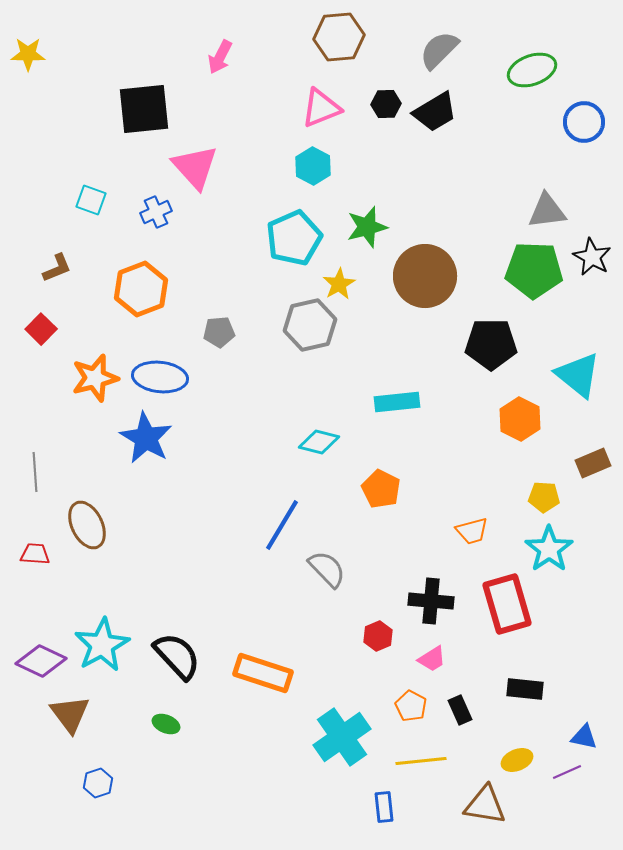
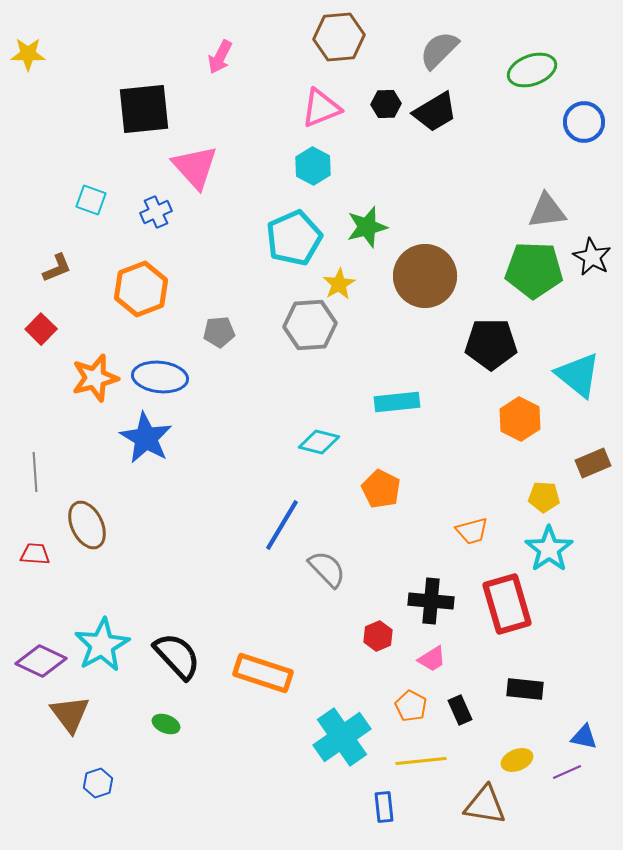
gray hexagon at (310, 325): rotated 9 degrees clockwise
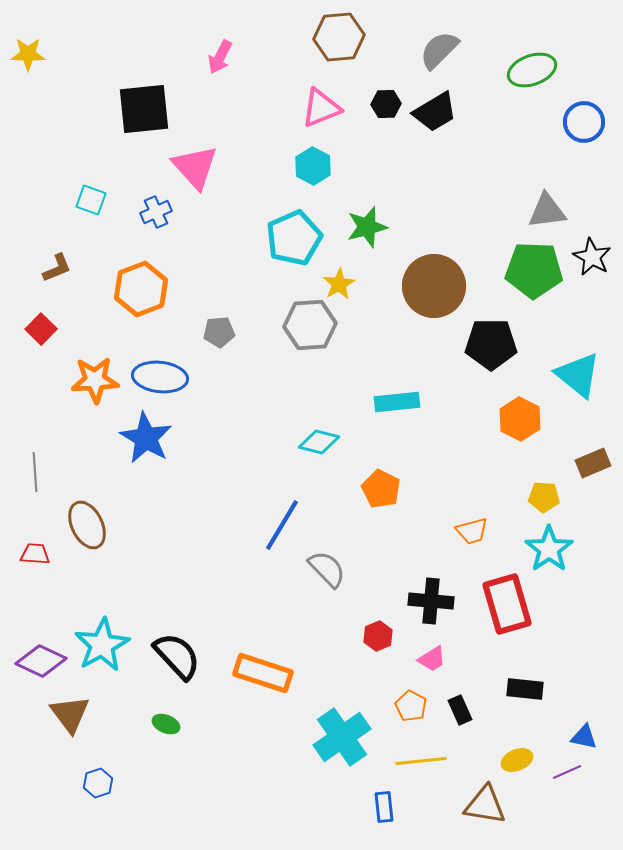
brown circle at (425, 276): moved 9 px right, 10 px down
orange star at (95, 378): moved 2 px down; rotated 12 degrees clockwise
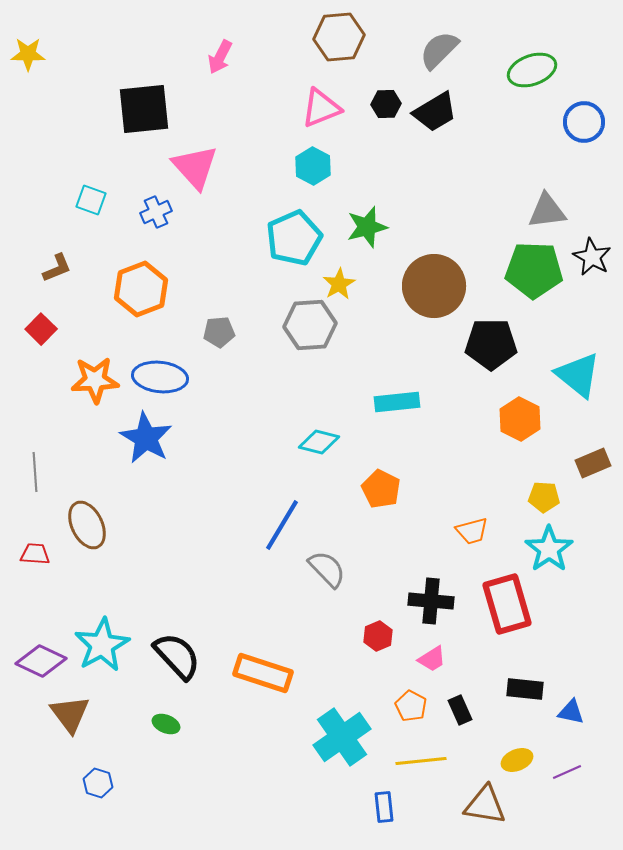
blue triangle at (584, 737): moved 13 px left, 25 px up
blue hexagon at (98, 783): rotated 24 degrees counterclockwise
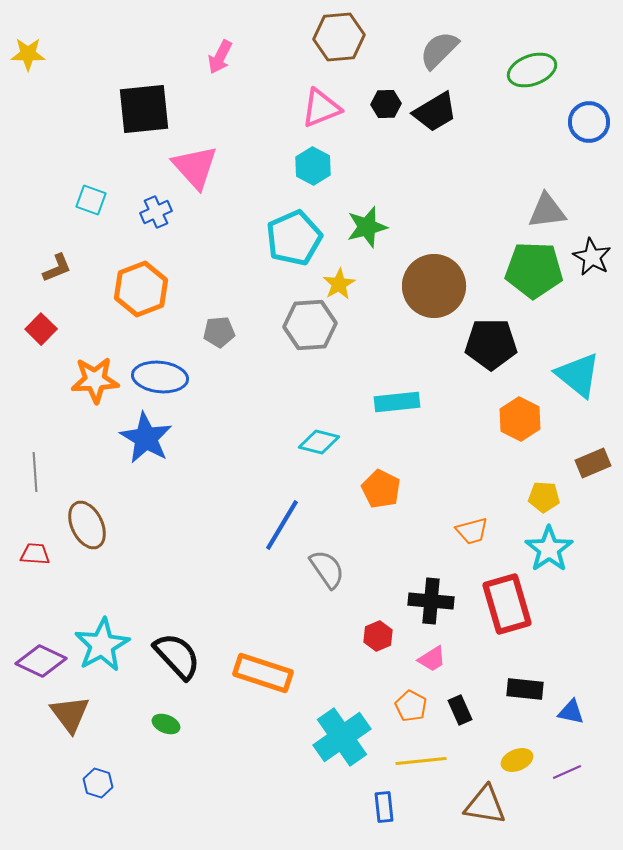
blue circle at (584, 122): moved 5 px right
gray semicircle at (327, 569): rotated 9 degrees clockwise
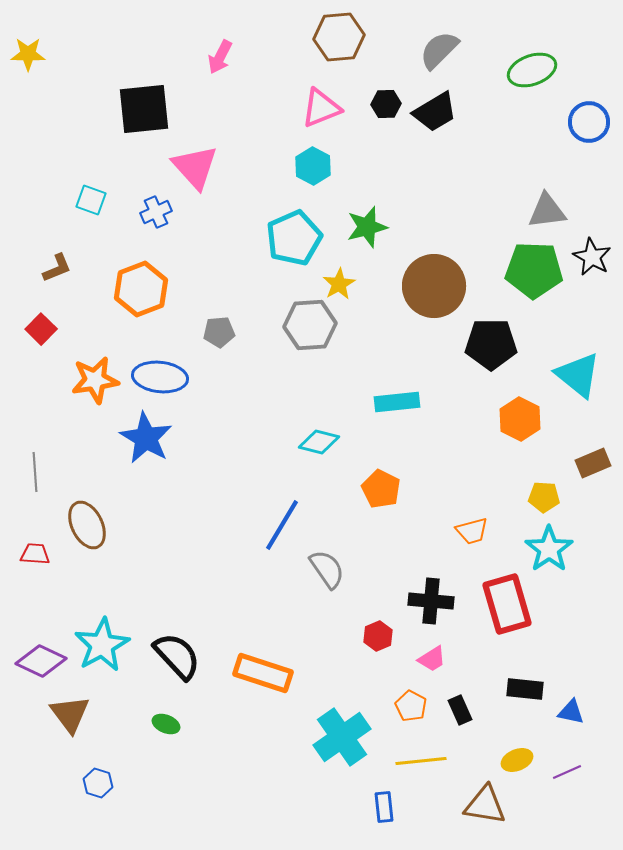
orange star at (95, 380): rotated 6 degrees counterclockwise
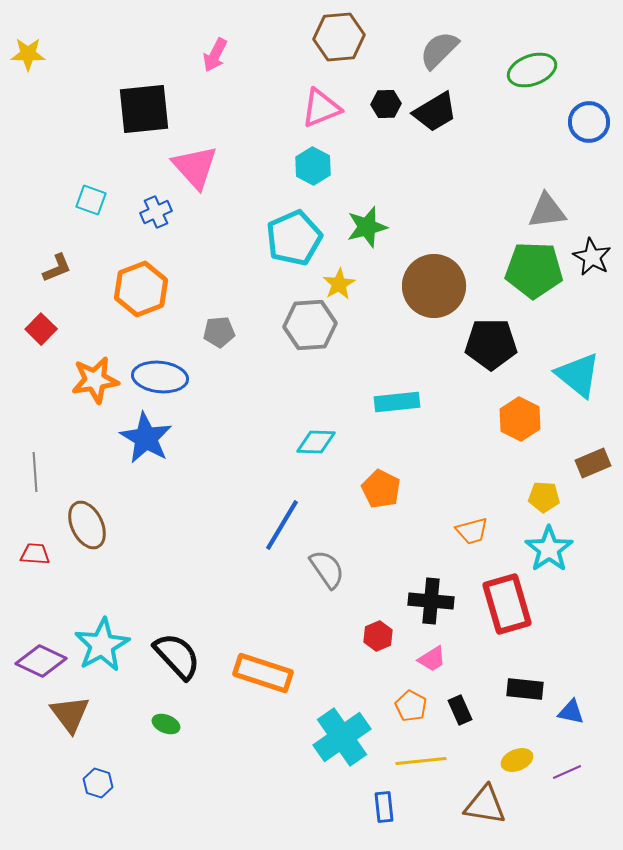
pink arrow at (220, 57): moved 5 px left, 2 px up
cyan diamond at (319, 442): moved 3 px left; rotated 12 degrees counterclockwise
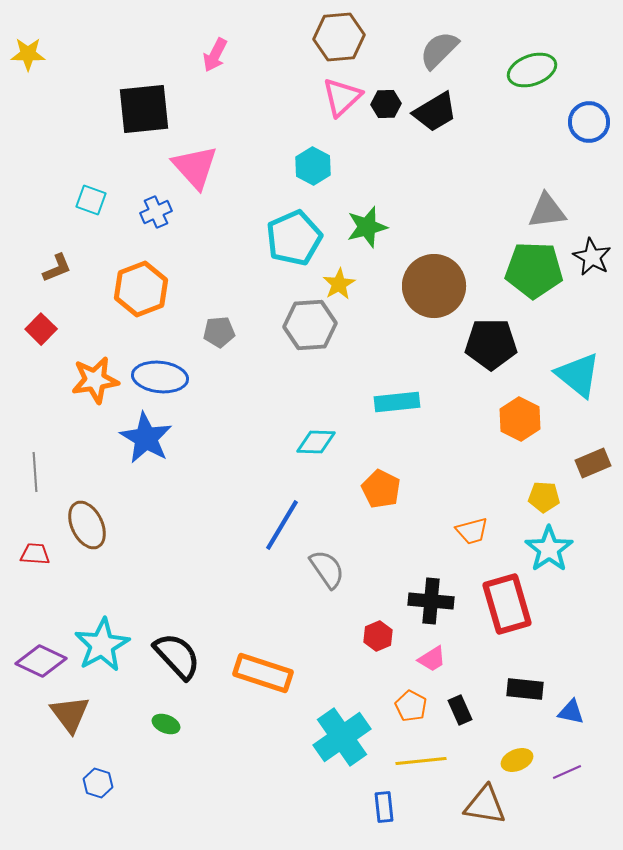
pink triangle at (321, 108): moved 21 px right, 11 px up; rotated 21 degrees counterclockwise
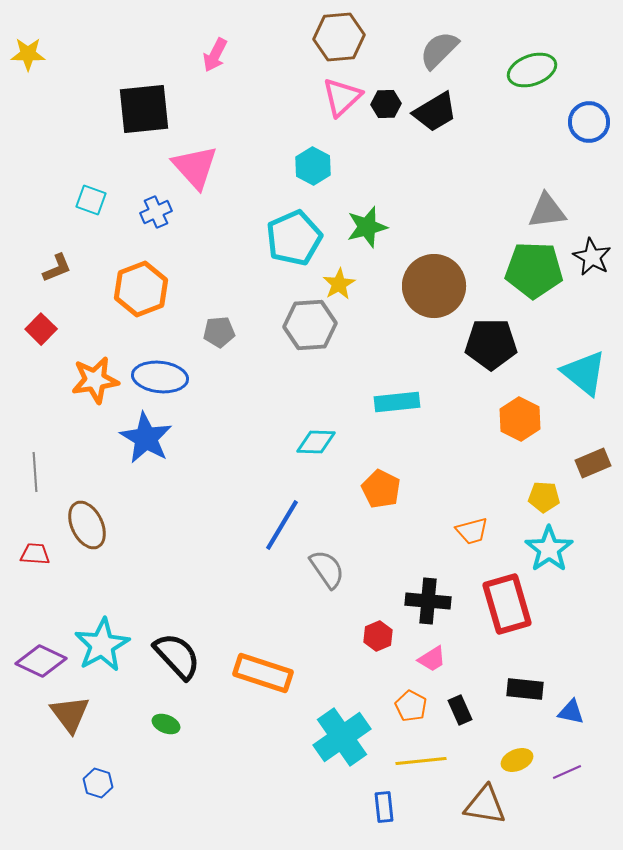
cyan triangle at (578, 375): moved 6 px right, 2 px up
black cross at (431, 601): moved 3 px left
